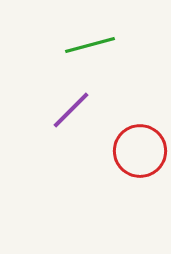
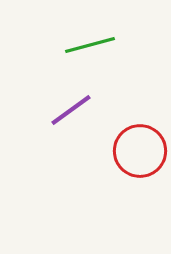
purple line: rotated 9 degrees clockwise
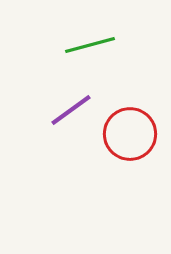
red circle: moved 10 px left, 17 px up
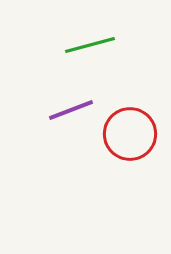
purple line: rotated 15 degrees clockwise
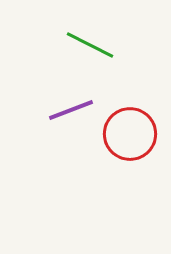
green line: rotated 42 degrees clockwise
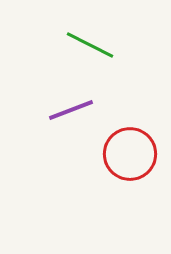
red circle: moved 20 px down
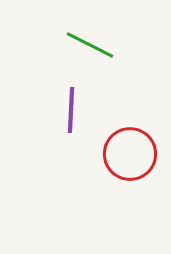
purple line: rotated 66 degrees counterclockwise
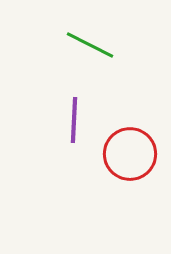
purple line: moved 3 px right, 10 px down
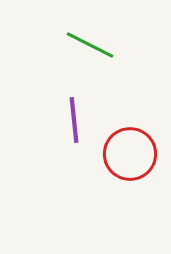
purple line: rotated 9 degrees counterclockwise
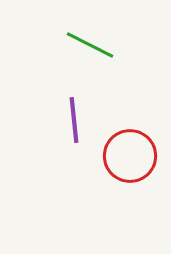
red circle: moved 2 px down
